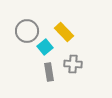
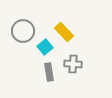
gray circle: moved 4 px left
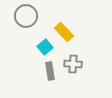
gray circle: moved 3 px right, 15 px up
gray rectangle: moved 1 px right, 1 px up
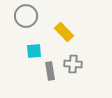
cyan square: moved 11 px left, 4 px down; rotated 35 degrees clockwise
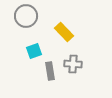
cyan square: rotated 14 degrees counterclockwise
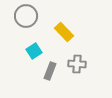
cyan square: rotated 14 degrees counterclockwise
gray cross: moved 4 px right
gray rectangle: rotated 30 degrees clockwise
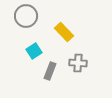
gray cross: moved 1 px right, 1 px up
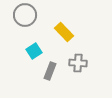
gray circle: moved 1 px left, 1 px up
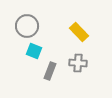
gray circle: moved 2 px right, 11 px down
yellow rectangle: moved 15 px right
cyan square: rotated 35 degrees counterclockwise
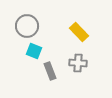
gray rectangle: rotated 42 degrees counterclockwise
